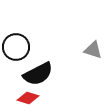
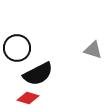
black circle: moved 1 px right, 1 px down
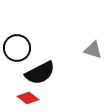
black semicircle: moved 2 px right, 1 px up
red diamond: rotated 20 degrees clockwise
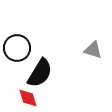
black semicircle: rotated 32 degrees counterclockwise
red diamond: rotated 35 degrees clockwise
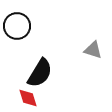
black circle: moved 22 px up
